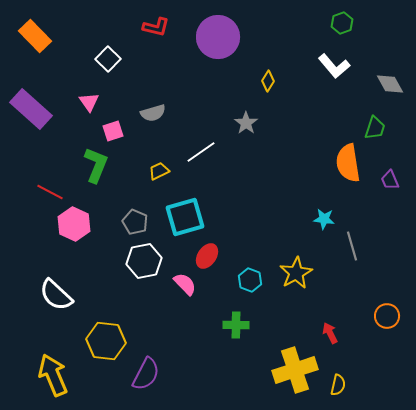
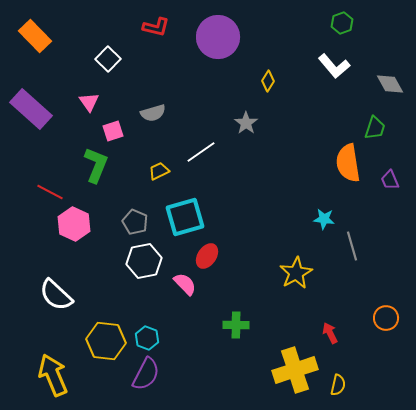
cyan hexagon: moved 103 px left, 58 px down
orange circle: moved 1 px left, 2 px down
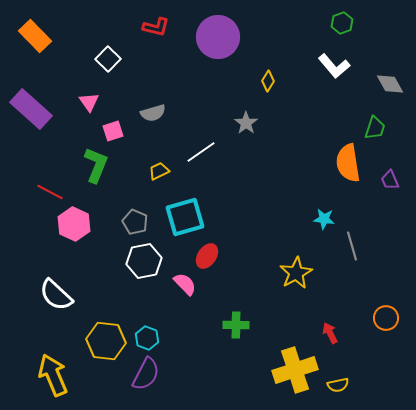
yellow semicircle: rotated 65 degrees clockwise
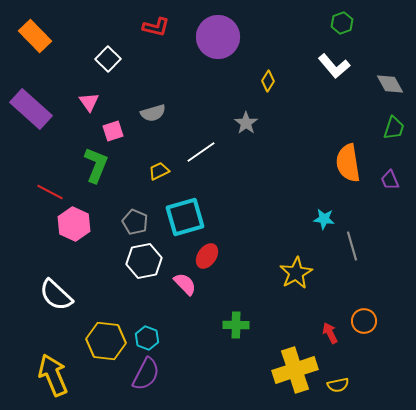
green trapezoid: moved 19 px right
orange circle: moved 22 px left, 3 px down
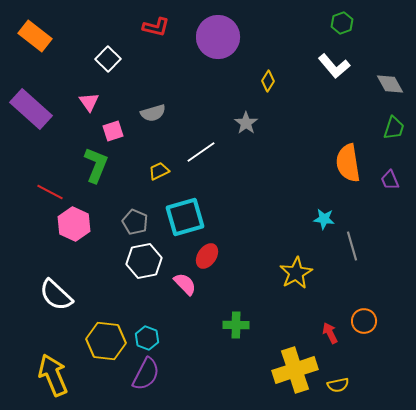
orange rectangle: rotated 8 degrees counterclockwise
